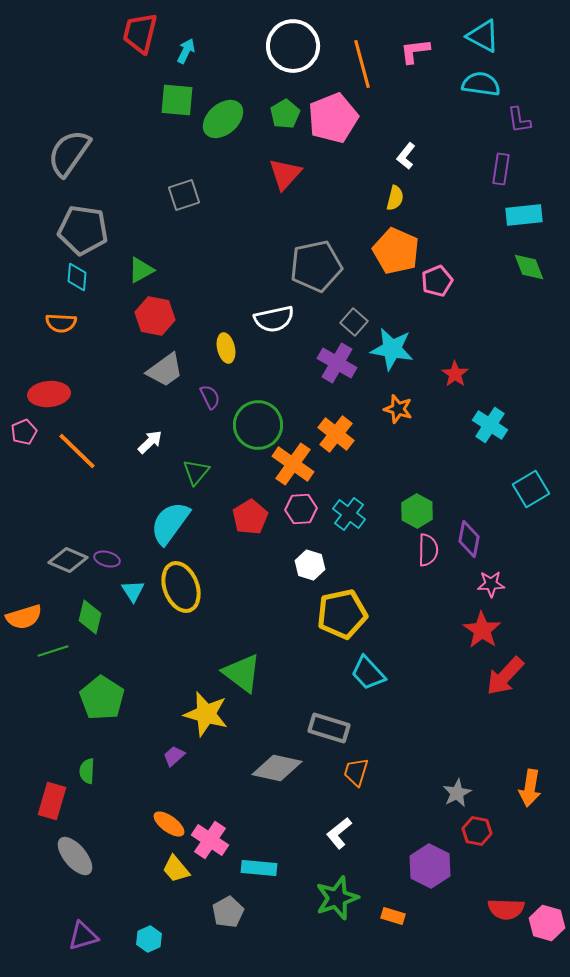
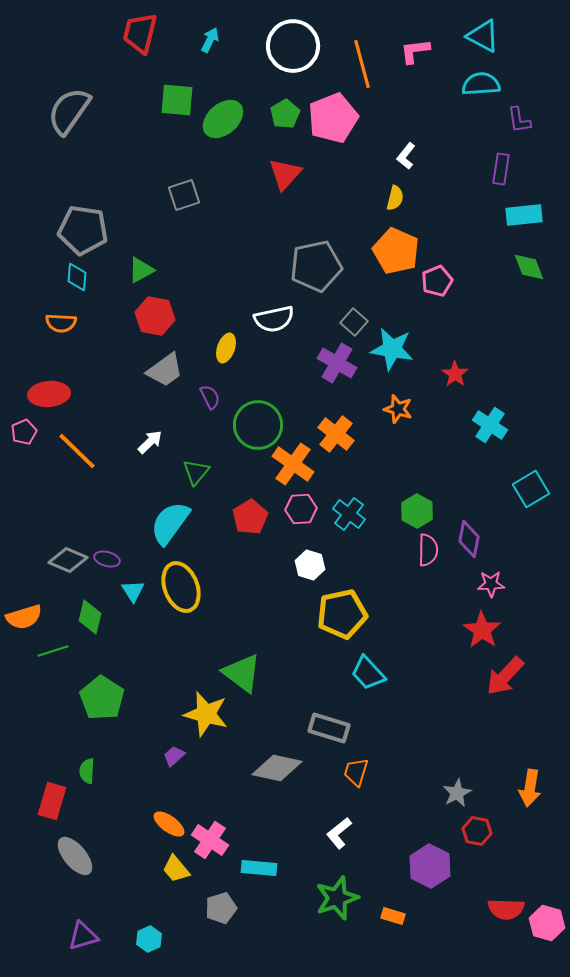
cyan arrow at (186, 51): moved 24 px right, 11 px up
cyan semicircle at (481, 84): rotated 12 degrees counterclockwise
gray semicircle at (69, 153): moved 42 px up
yellow ellipse at (226, 348): rotated 32 degrees clockwise
gray pentagon at (228, 912): moved 7 px left, 4 px up; rotated 12 degrees clockwise
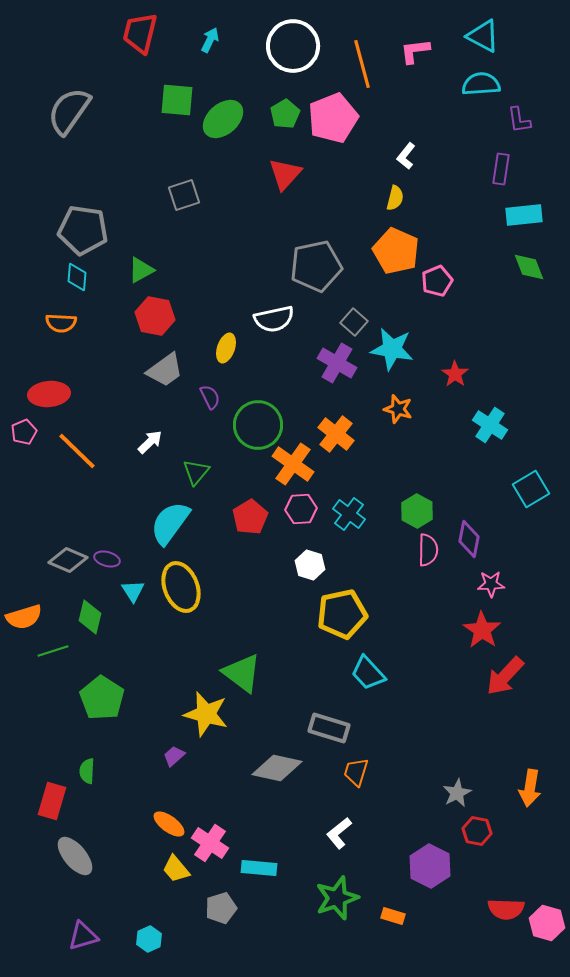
pink cross at (210, 840): moved 3 px down
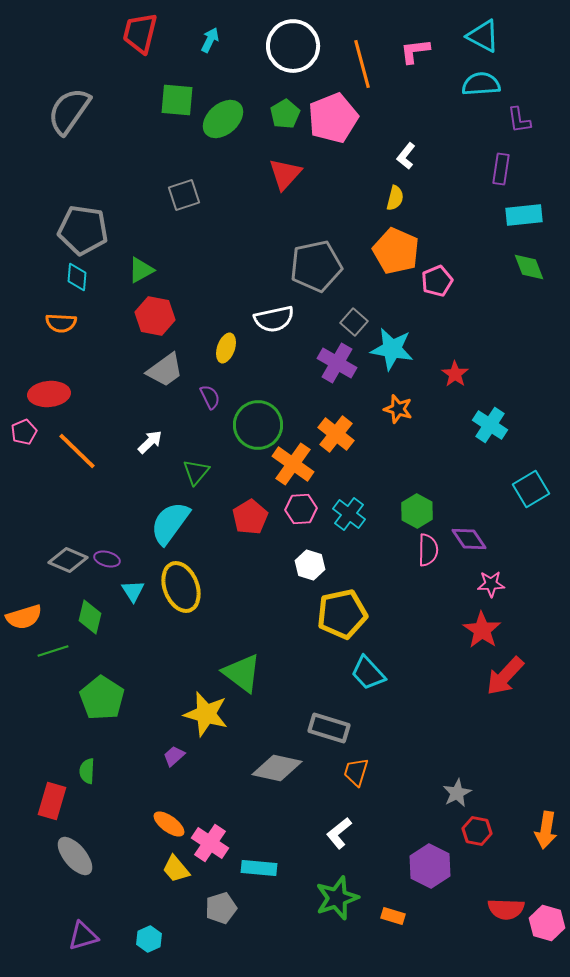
purple diamond at (469, 539): rotated 45 degrees counterclockwise
orange arrow at (530, 788): moved 16 px right, 42 px down
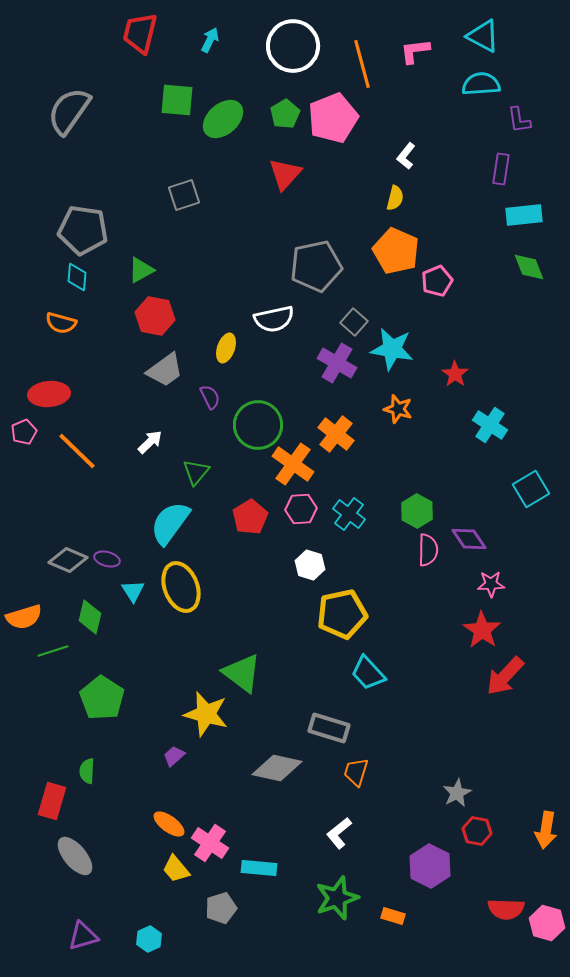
orange semicircle at (61, 323): rotated 12 degrees clockwise
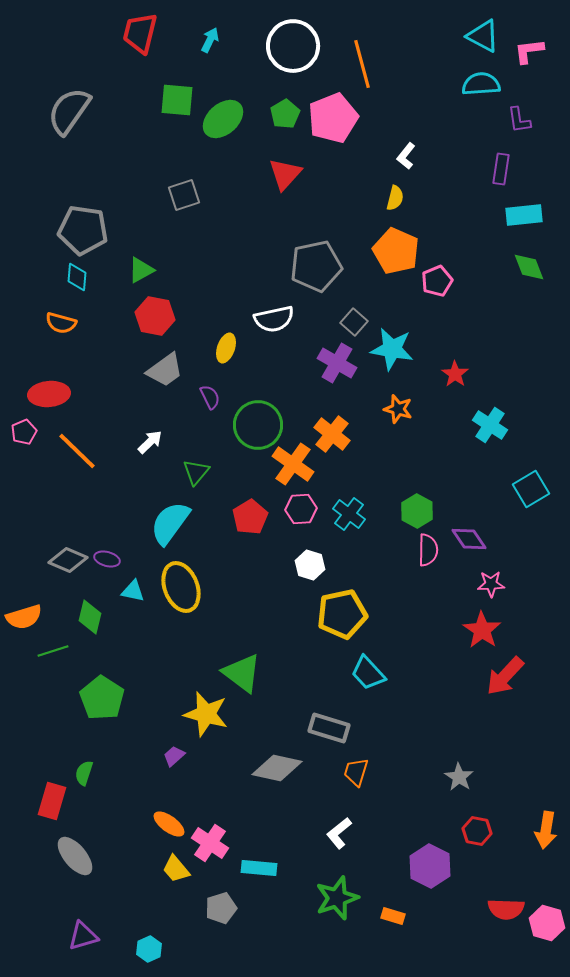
pink L-shape at (415, 51): moved 114 px right
orange cross at (336, 434): moved 4 px left
cyan triangle at (133, 591): rotated 45 degrees counterclockwise
green semicircle at (87, 771): moved 3 px left, 2 px down; rotated 15 degrees clockwise
gray star at (457, 793): moved 2 px right, 16 px up; rotated 12 degrees counterclockwise
cyan hexagon at (149, 939): moved 10 px down
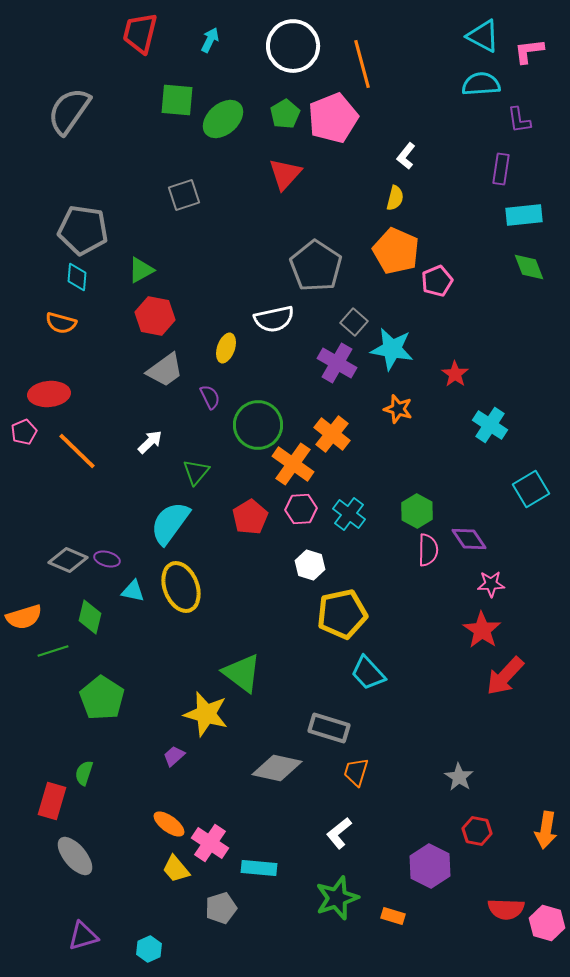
gray pentagon at (316, 266): rotated 27 degrees counterclockwise
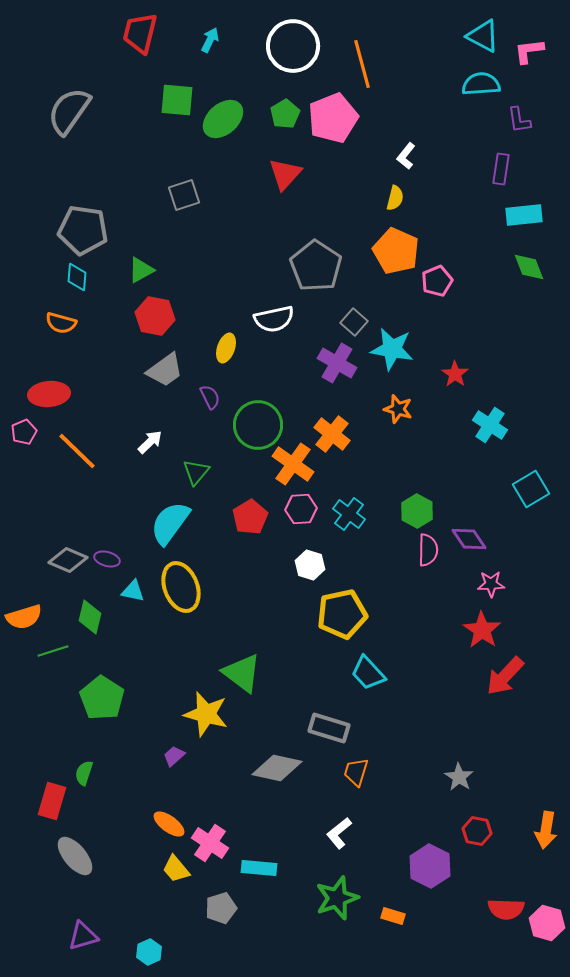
cyan hexagon at (149, 949): moved 3 px down
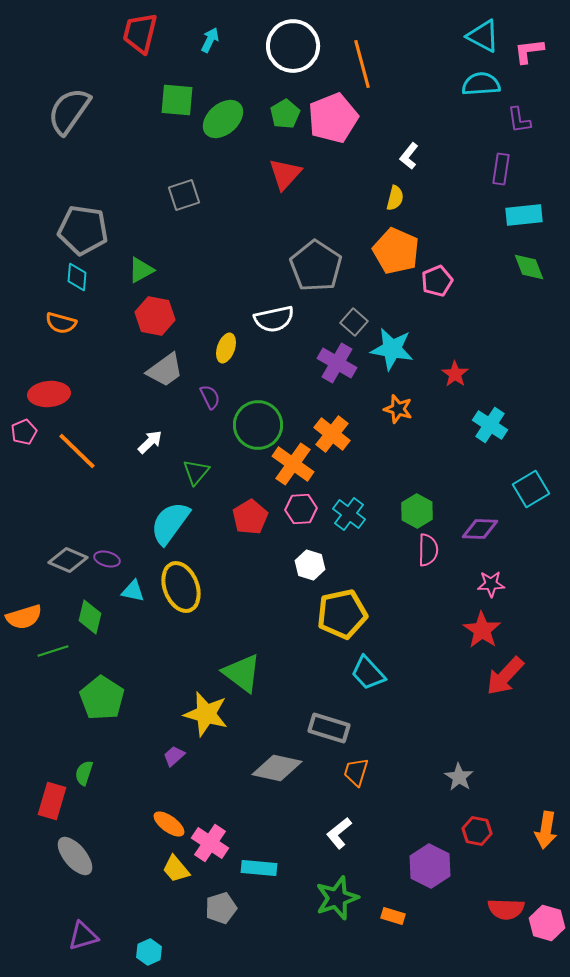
white L-shape at (406, 156): moved 3 px right
purple diamond at (469, 539): moved 11 px right, 10 px up; rotated 54 degrees counterclockwise
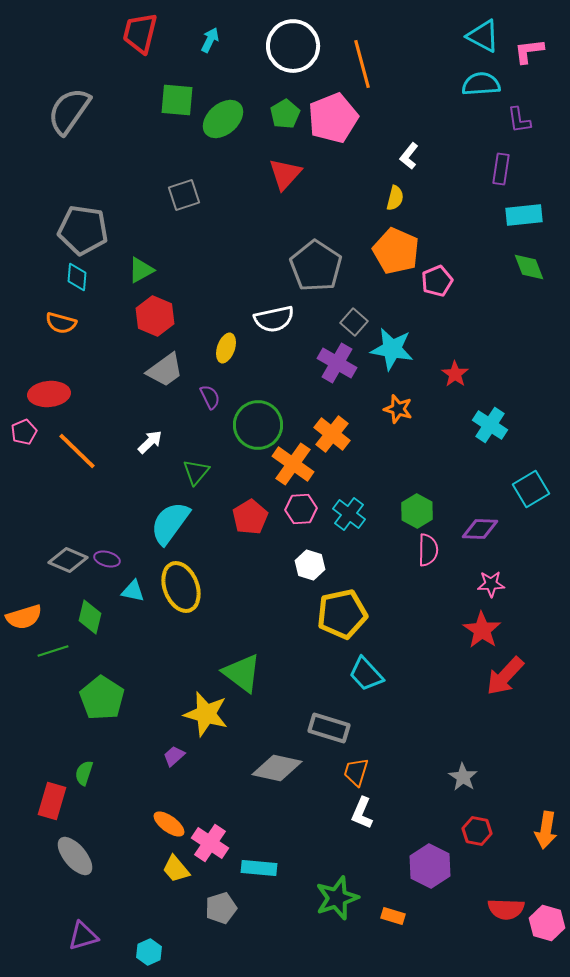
red hexagon at (155, 316): rotated 12 degrees clockwise
cyan trapezoid at (368, 673): moved 2 px left, 1 px down
gray star at (459, 777): moved 4 px right
white L-shape at (339, 833): moved 23 px right, 20 px up; rotated 28 degrees counterclockwise
